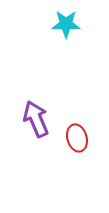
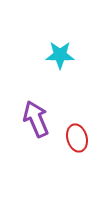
cyan star: moved 6 px left, 31 px down
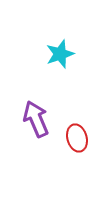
cyan star: moved 1 px up; rotated 20 degrees counterclockwise
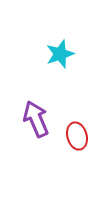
red ellipse: moved 2 px up
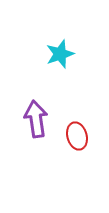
purple arrow: rotated 15 degrees clockwise
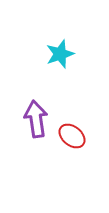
red ellipse: moved 5 px left; rotated 36 degrees counterclockwise
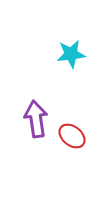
cyan star: moved 11 px right; rotated 12 degrees clockwise
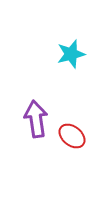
cyan star: rotated 8 degrees counterclockwise
